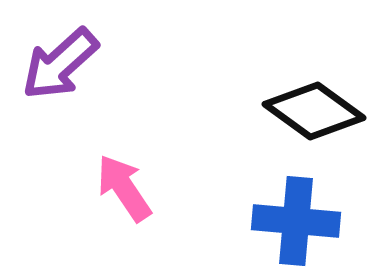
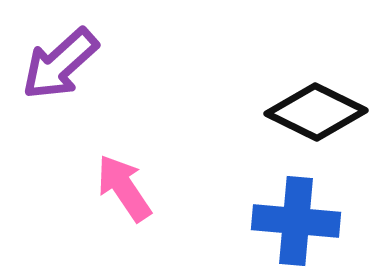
black diamond: moved 2 px right, 1 px down; rotated 10 degrees counterclockwise
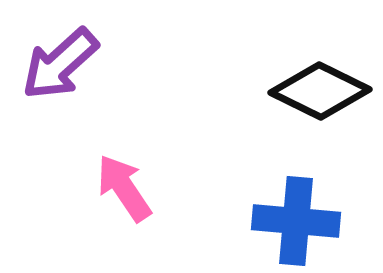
black diamond: moved 4 px right, 21 px up
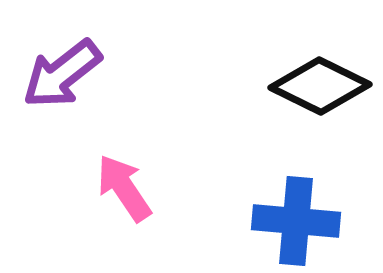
purple arrow: moved 2 px right, 10 px down; rotated 4 degrees clockwise
black diamond: moved 5 px up
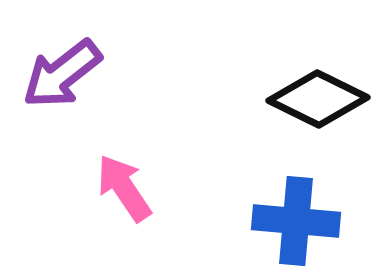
black diamond: moved 2 px left, 13 px down
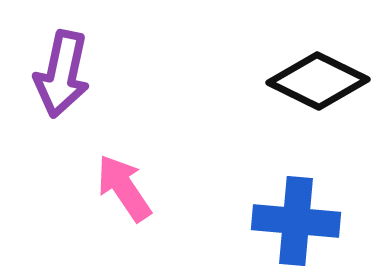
purple arrow: rotated 40 degrees counterclockwise
black diamond: moved 18 px up
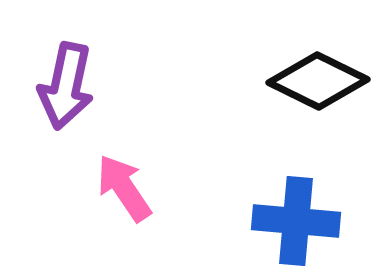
purple arrow: moved 4 px right, 12 px down
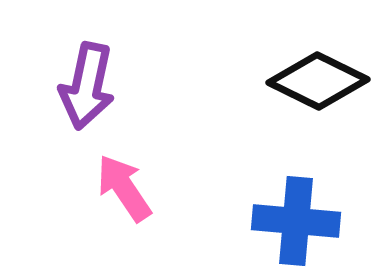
purple arrow: moved 21 px right
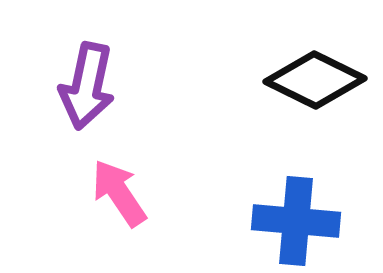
black diamond: moved 3 px left, 1 px up
pink arrow: moved 5 px left, 5 px down
